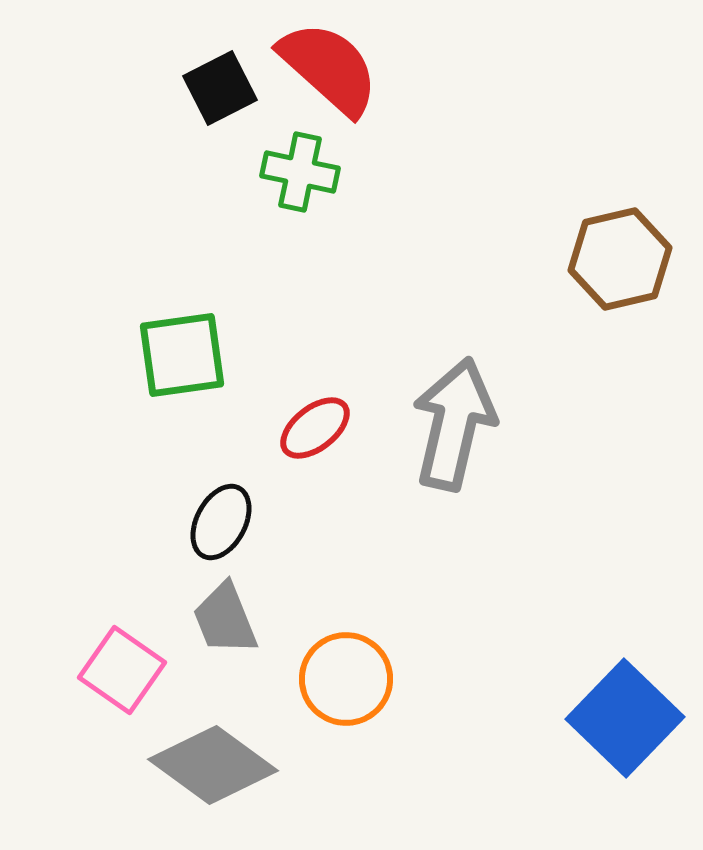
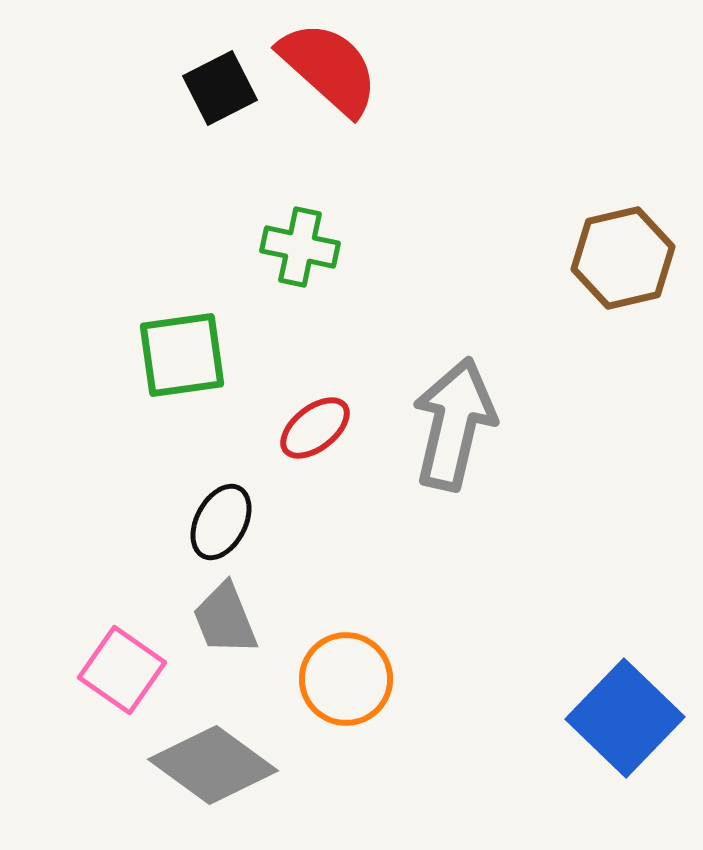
green cross: moved 75 px down
brown hexagon: moved 3 px right, 1 px up
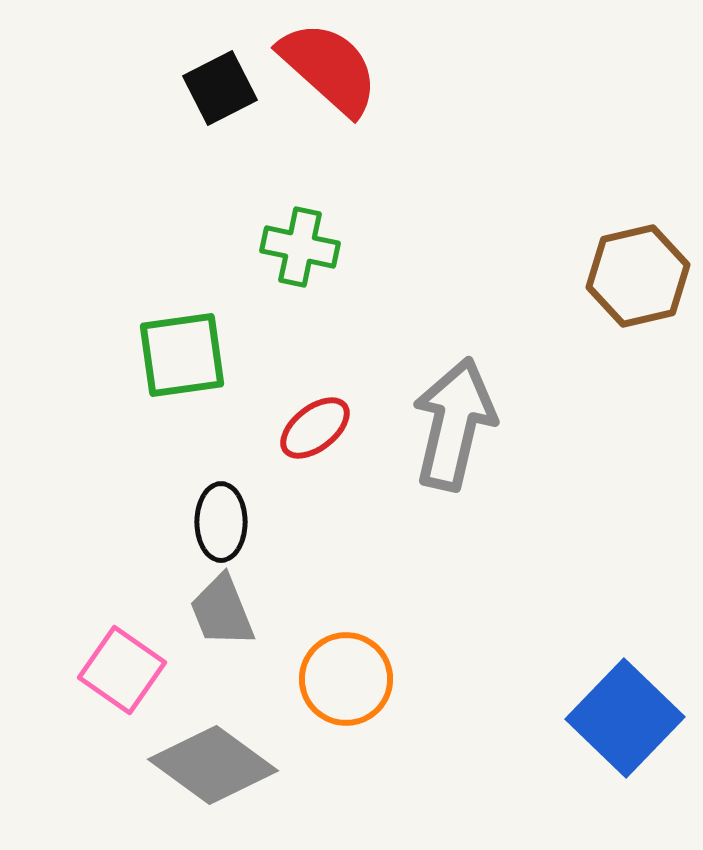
brown hexagon: moved 15 px right, 18 px down
black ellipse: rotated 28 degrees counterclockwise
gray trapezoid: moved 3 px left, 8 px up
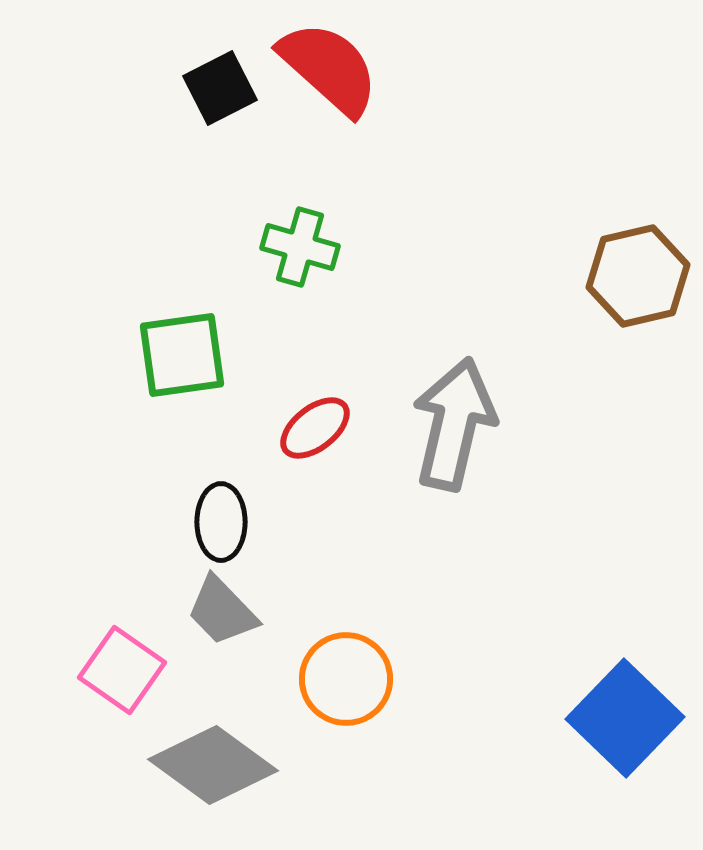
green cross: rotated 4 degrees clockwise
gray trapezoid: rotated 22 degrees counterclockwise
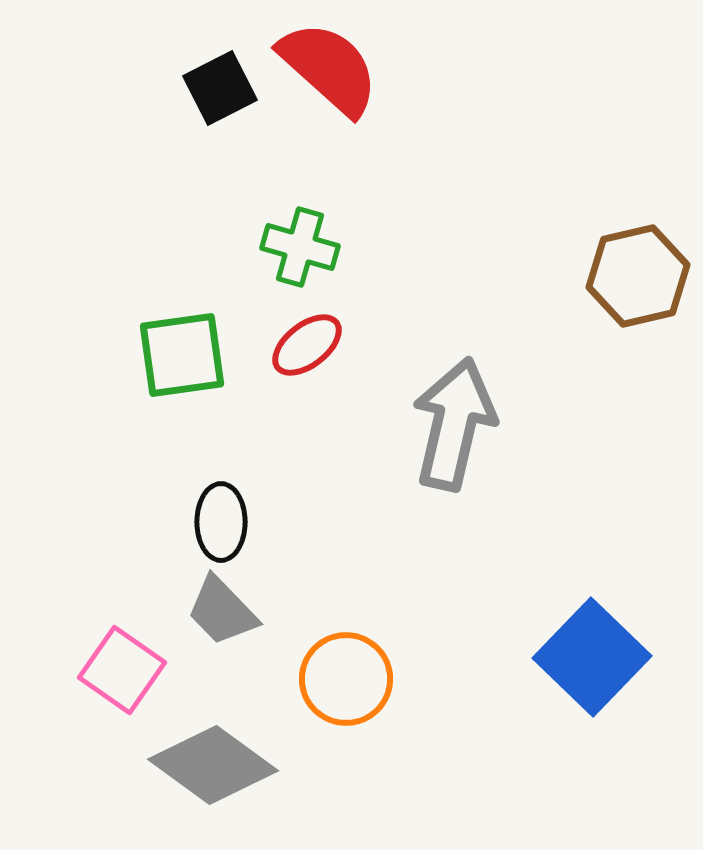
red ellipse: moved 8 px left, 83 px up
blue square: moved 33 px left, 61 px up
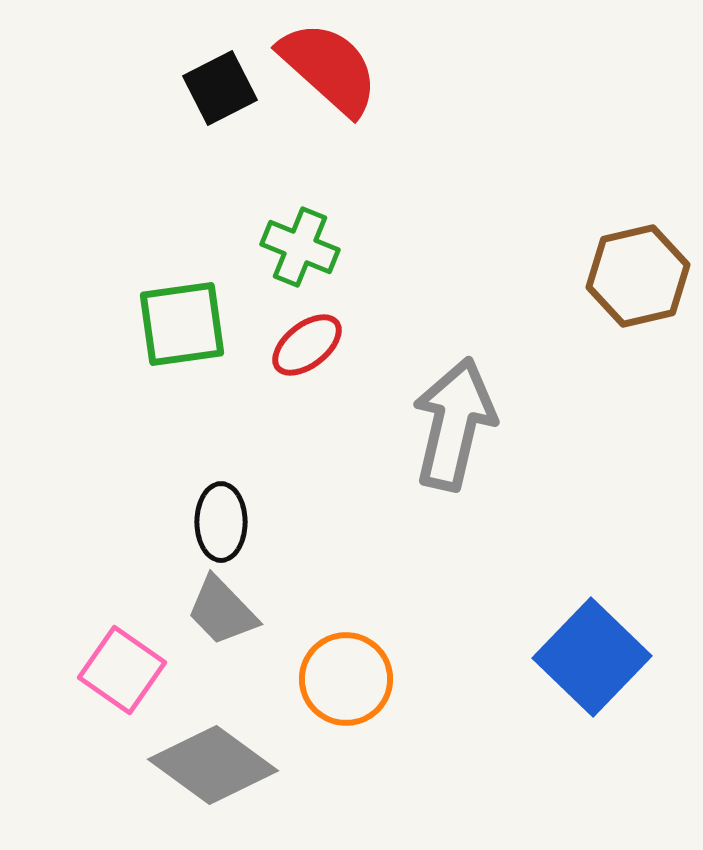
green cross: rotated 6 degrees clockwise
green square: moved 31 px up
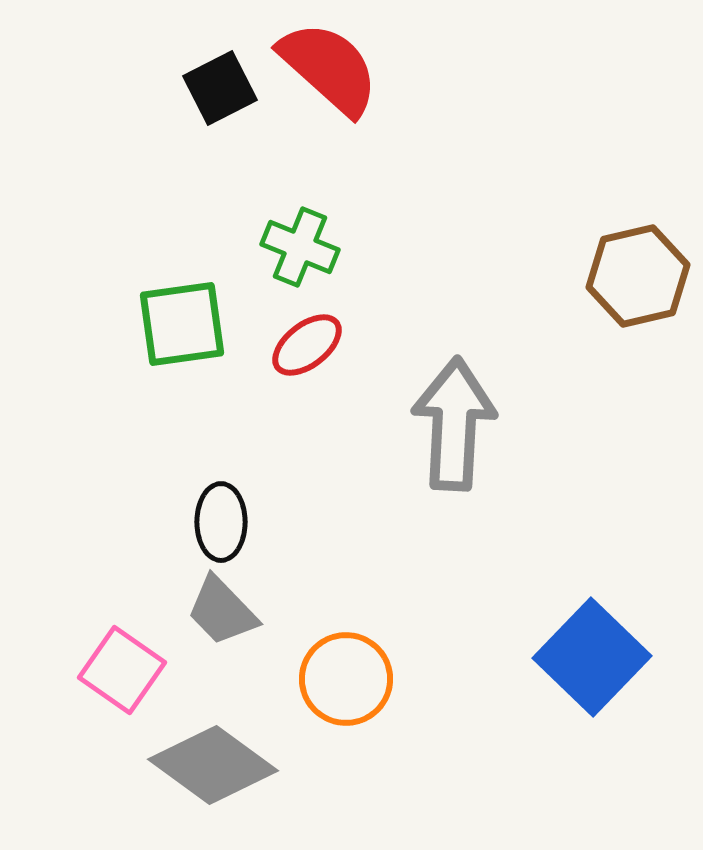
gray arrow: rotated 10 degrees counterclockwise
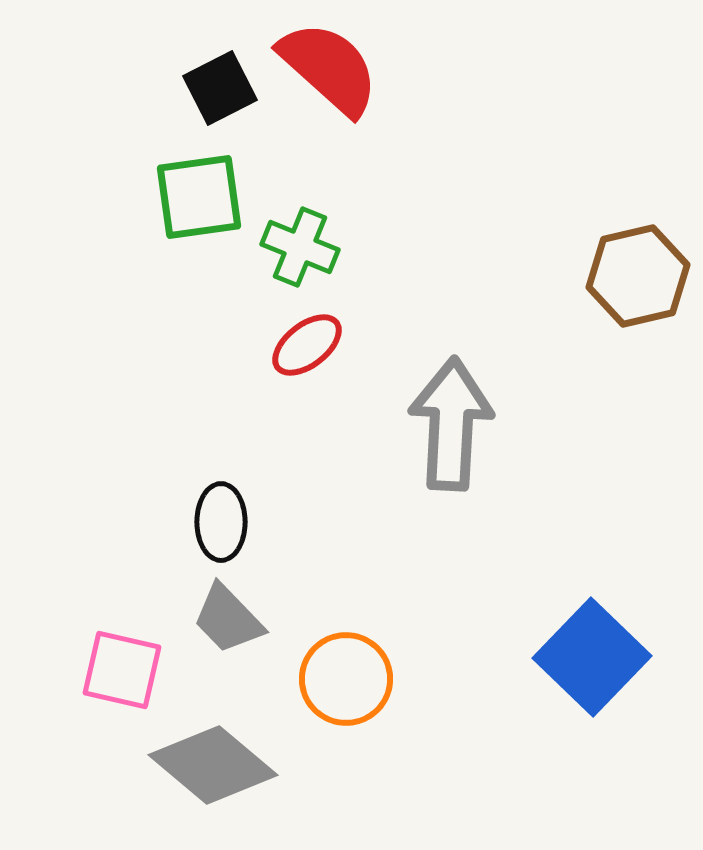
green square: moved 17 px right, 127 px up
gray arrow: moved 3 px left
gray trapezoid: moved 6 px right, 8 px down
pink square: rotated 22 degrees counterclockwise
gray diamond: rotated 4 degrees clockwise
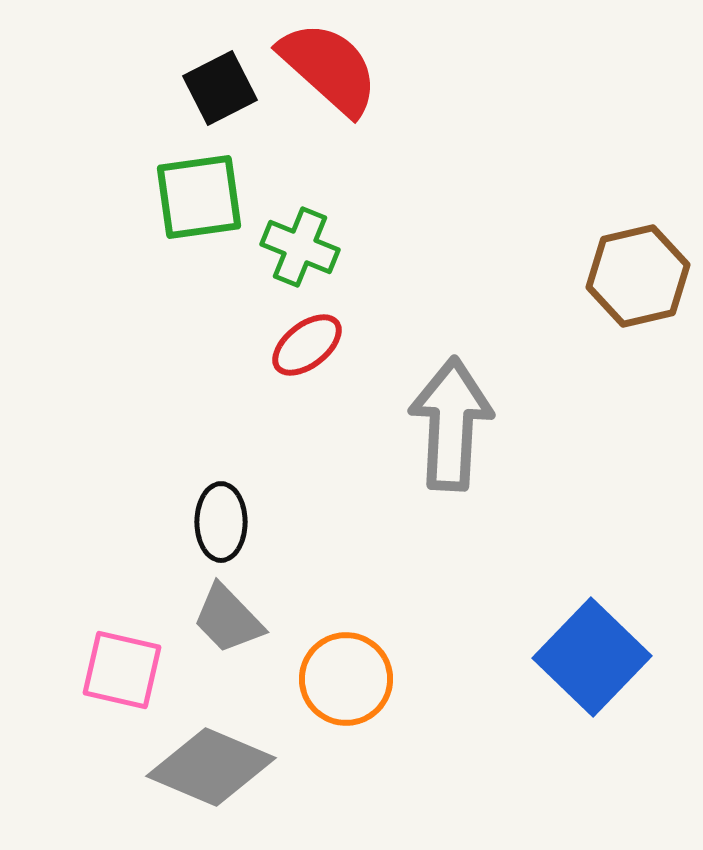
gray diamond: moved 2 px left, 2 px down; rotated 17 degrees counterclockwise
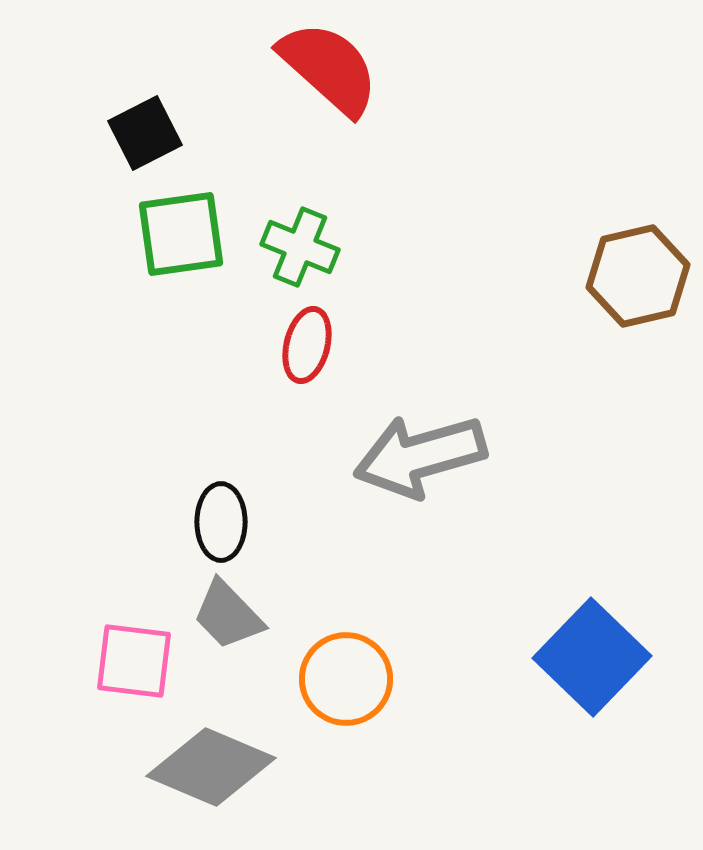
black square: moved 75 px left, 45 px down
green square: moved 18 px left, 37 px down
red ellipse: rotated 38 degrees counterclockwise
gray arrow: moved 31 px left, 32 px down; rotated 109 degrees counterclockwise
gray trapezoid: moved 4 px up
pink square: moved 12 px right, 9 px up; rotated 6 degrees counterclockwise
